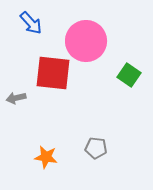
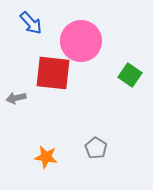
pink circle: moved 5 px left
green square: moved 1 px right
gray pentagon: rotated 25 degrees clockwise
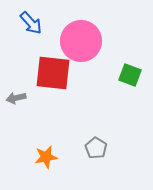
green square: rotated 15 degrees counterclockwise
orange star: rotated 20 degrees counterclockwise
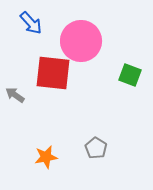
gray arrow: moved 1 px left, 3 px up; rotated 48 degrees clockwise
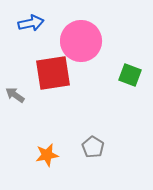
blue arrow: rotated 60 degrees counterclockwise
red square: rotated 15 degrees counterclockwise
gray pentagon: moved 3 px left, 1 px up
orange star: moved 1 px right, 2 px up
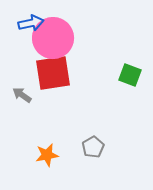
pink circle: moved 28 px left, 3 px up
gray arrow: moved 7 px right
gray pentagon: rotated 10 degrees clockwise
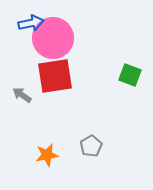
red square: moved 2 px right, 3 px down
gray pentagon: moved 2 px left, 1 px up
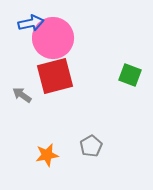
red square: rotated 6 degrees counterclockwise
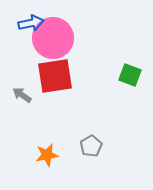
red square: rotated 6 degrees clockwise
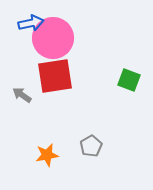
green square: moved 1 px left, 5 px down
